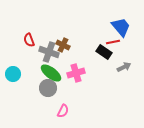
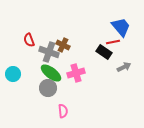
pink semicircle: rotated 32 degrees counterclockwise
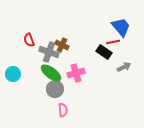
brown cross: moved 1 px left
gray circle: moved 7 px right, 1 px down
pink semicircle: moved 1 px up
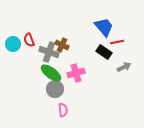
blue trapezoid: moved 17 px left
red line: moved 4 px right
cyan circle: moved 30 px up
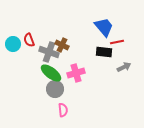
black rectangle: rotated 28 degrees counterclockwise
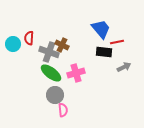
blue trapezoid: moved 3 px left, 2 px down
red semicircle: moved 2 px up; rotated 24 degrees clockwise
gray circle: moved 6 px down
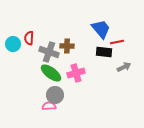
brown cross: moved 5 px right, 1 px down; rotated 24 degrees counterclockwise
pink semicircle: moved 14 px left, 4 px up; rotated 88 degrees counterclockwise
